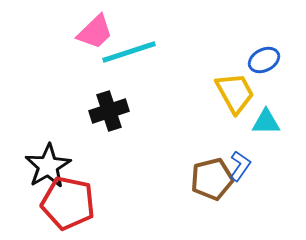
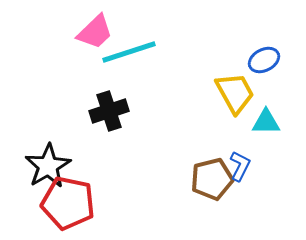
blue L-shape: rotated 8 degrees counterclockwise
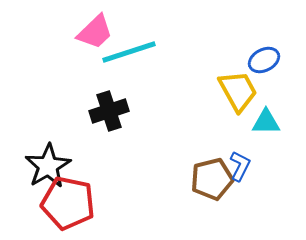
yellow trapezoid: moved 3 px right, 2 px up
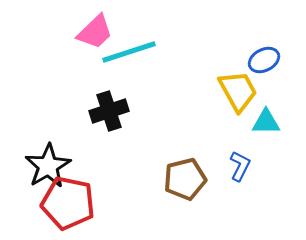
brown pentagon: moved 27 px left
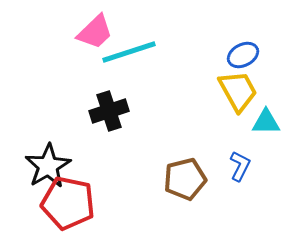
blue ellipse: moved 21 px left, 5 px up
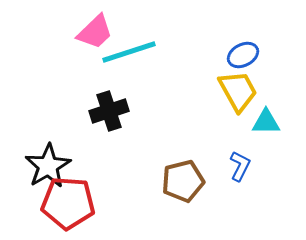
brown pentagon: moved 2 px left, 2 px down
red pentagon: rotated 8 degrees counterclockwise
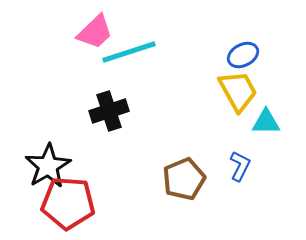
brown pentagon: moved 1 px right, 2 px up; rotated 9 degrees counterclockwise
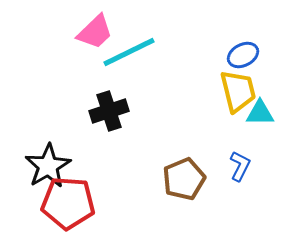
cyan line: rotated 8 degrees counterclockwise
yellow trapezoid: rotated 15 degrees clockwise
cyan triangle: moved 6 px left, 9 px up
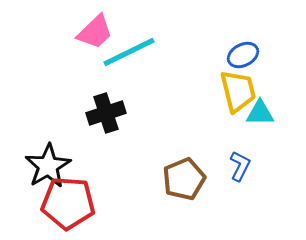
black cross: moved 3 px left, 2 px down
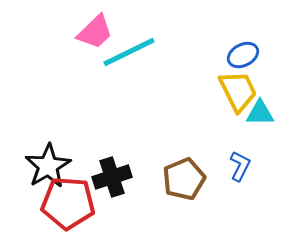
yellow trapezoid: rotated 12 degrees counterclockwise
black cross: moved 6 px right, 64 px down
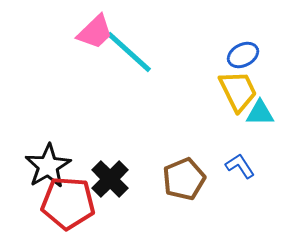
cyan line: rotated 68 degrees clockwise
blue L-shape: rotated 60 degrees counterclockwise
black cross: moved 2 px left, 2 px down; rotated 27 degrees counterclockwise
